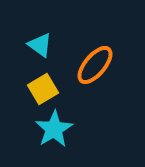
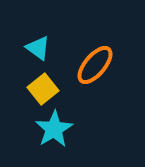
cyan triangle: moved 2 px left, 3 px down
yellow square: rotated 8 degrees counterclockwise
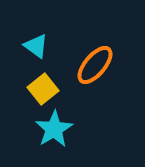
cyan triangle: moved 2 px left, 2 px up
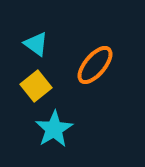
cyan triangle: moved 2 px up
yellow square: moved 7 px left, 3 px up
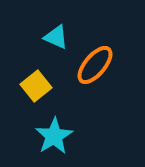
cyan triangle: moved 20 px right, 7 px up; rotated 12 degrees counterclockwise
cyan star: moved 7 px down
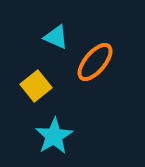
orange ellipse: moved 3 px up
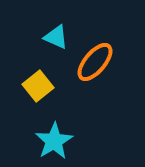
yellow square: moved 2 px right
cyan star: moved 5 px down
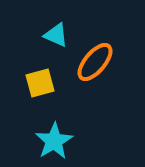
cyan triangle: moved 2 px up
yellow square: moved 2 px right, 3 px up; rotated 24 degrees clockwise
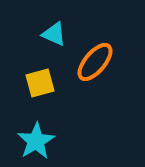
cyan triangle: moved 2 px left, 1 px up
cyan star: moved 18 px left
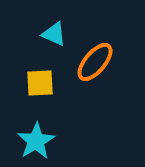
yellow square: rotated 12 degrees clockwise
